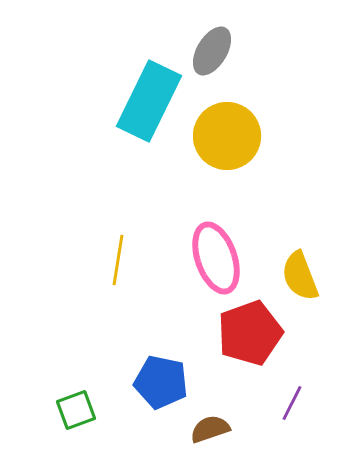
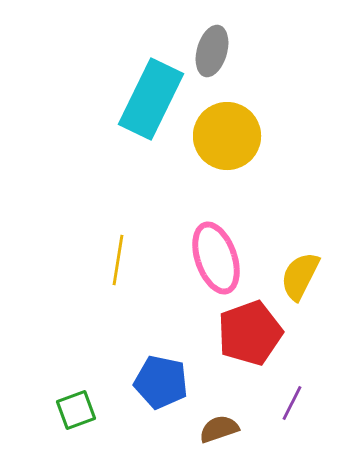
gray ellipse: rotated 15 degrees counterclockwise
cyan rectangle: moved 2 px right, 2 px up
yellow semicircle: rotated 48 degrees clockwise
brown semicircle: moved 9 px right
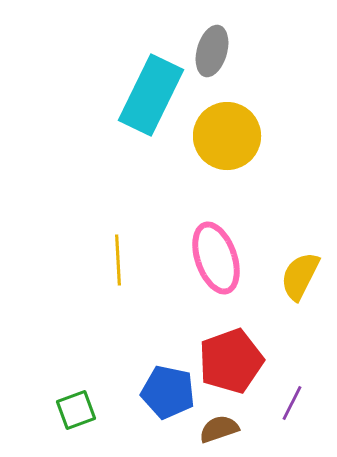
cyan rectangle: moved 4 px up
yellow line: rotated 12 degrees counterclockwise
red pentagon: moved 19 px left, 28 px down
blue pentagon: moved 7 px right, 10 px down
